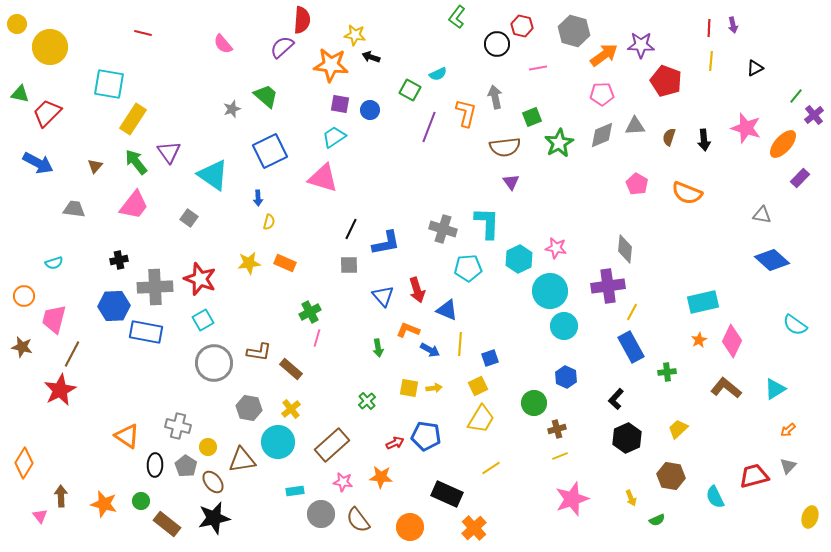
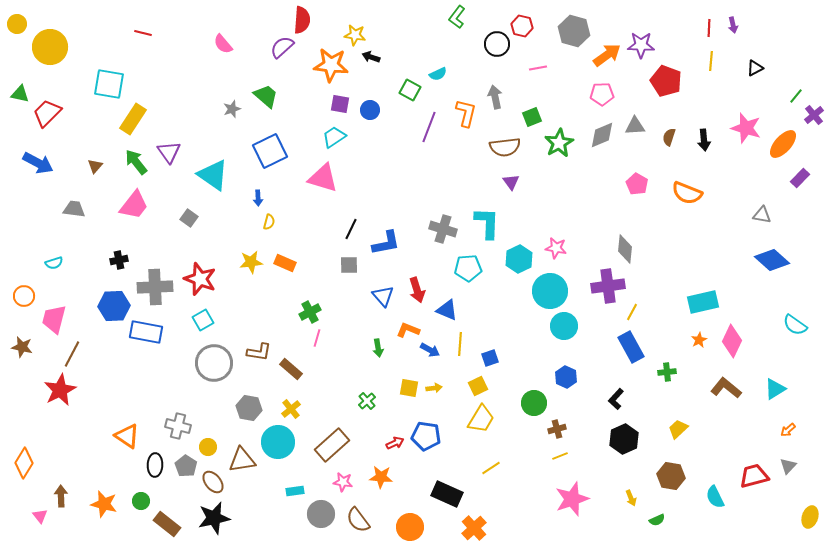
orange arrow at (604, 55): moved 3 px right
yellow star at (249, 263): moved 2 px right, 1 px up
black hexagon at (627, 438): moved 3 px left, 1 px down
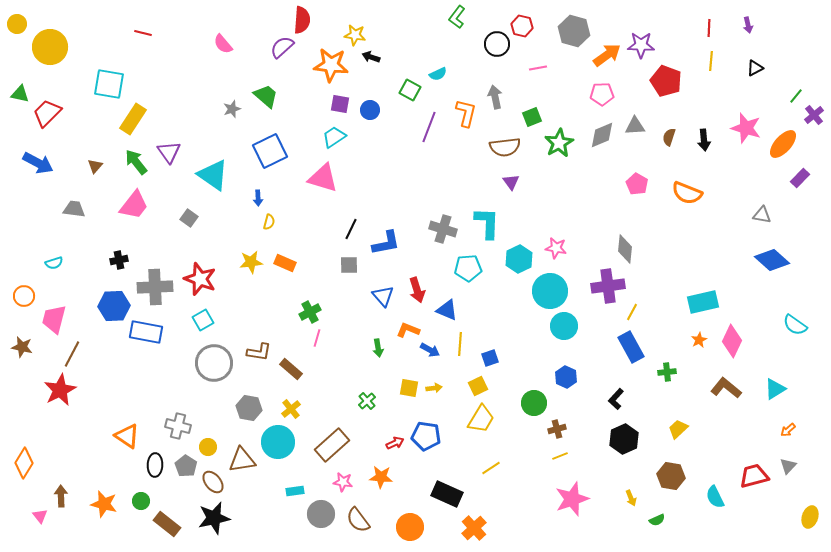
purple arrow at (733, 25): moved 15 px right
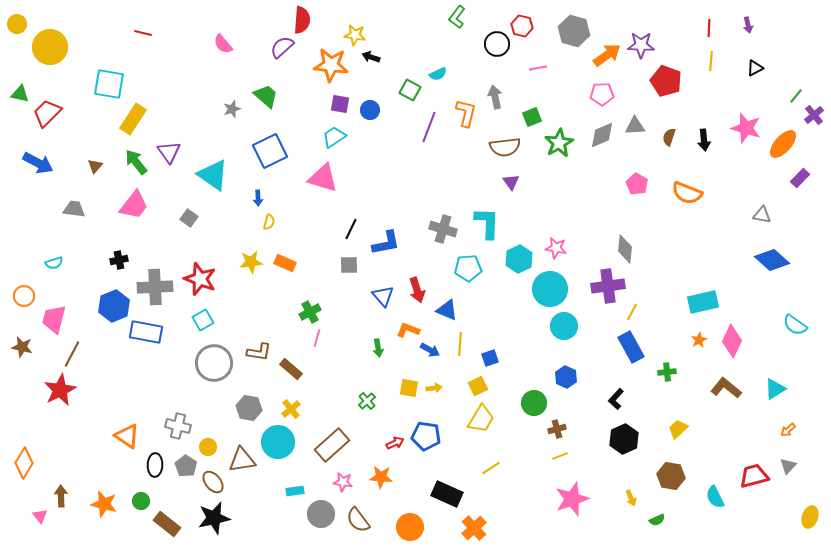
cyan circle at (550, 291): moved 2 px up
blue hexagon at (114, 306): rotated 20 degrees counterclockwise
